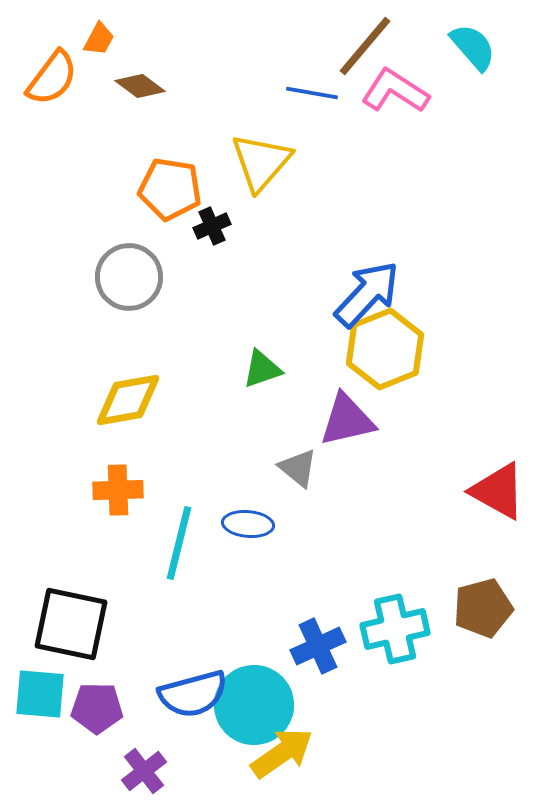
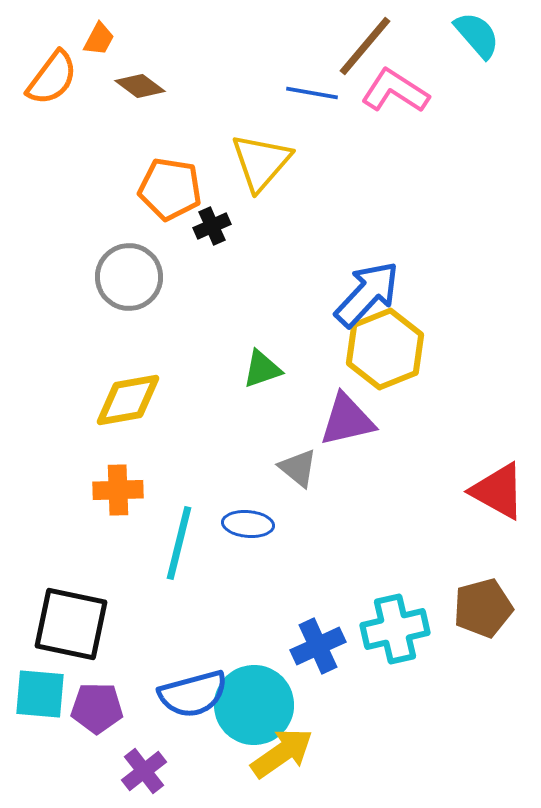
cyan semicircle: moved 4 px right, 12 px up
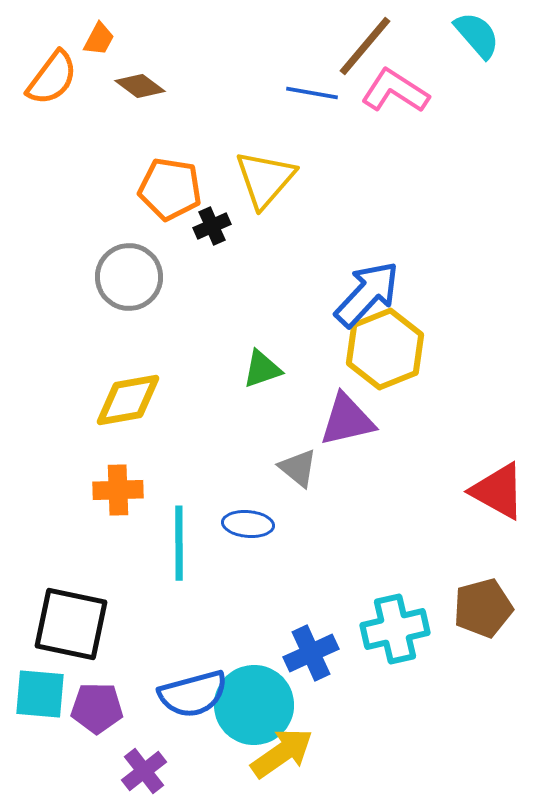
yellow triangle: moved 4 px right, 17 px down
cyan line: rotated 14 degrees counterclockwise
blue cross: moved 7 px left, 7 px down
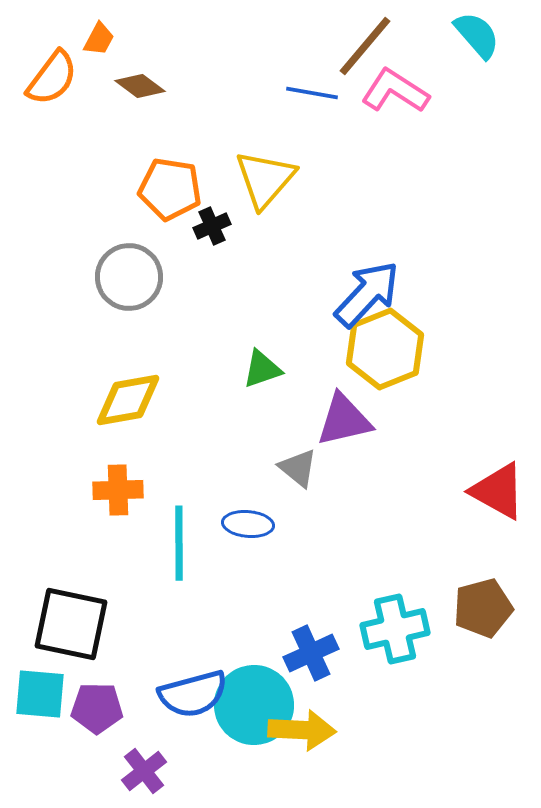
purple triangle: moved 3 px left
yellow arrow: moved 20 px right, 23 px up; rotated 38 degrees clockwise
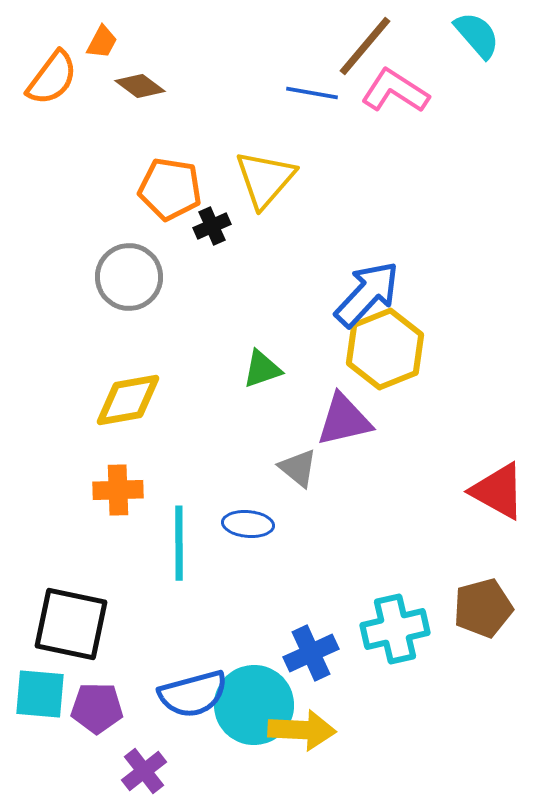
orange trapezoid: moved 3 px right, 3 px down
